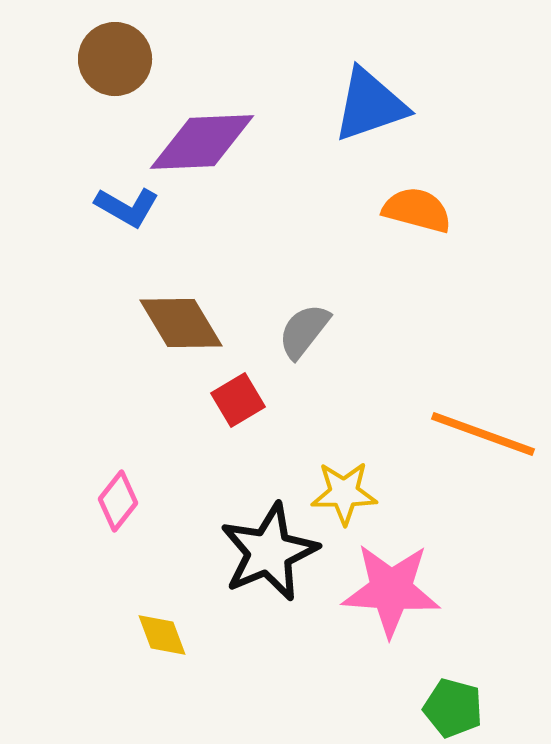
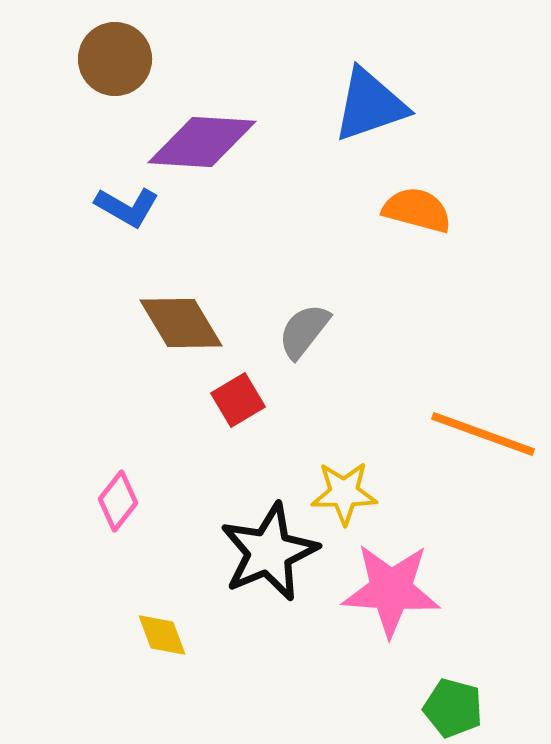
purple diamond: rotated 6 degrees clockwise
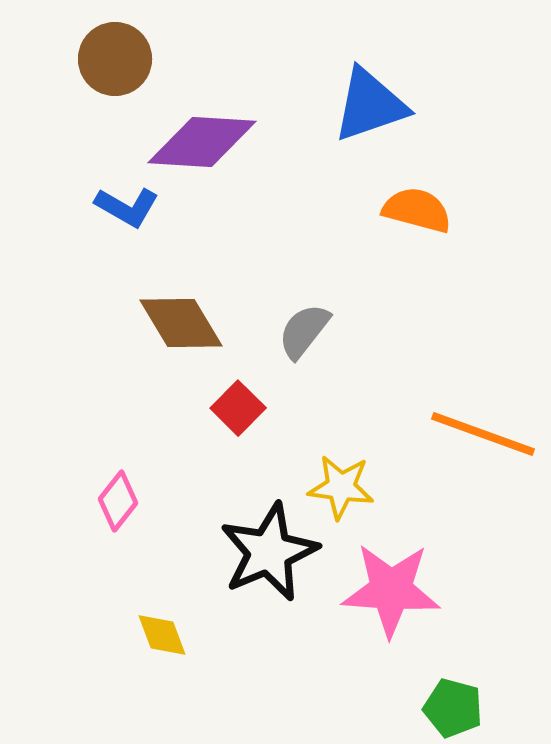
red square: moved 8 px down; rotated 14 degrees counterclockwise
yellow star: moved 3 px left, 6 px up; rotated 8 degrees clockwise
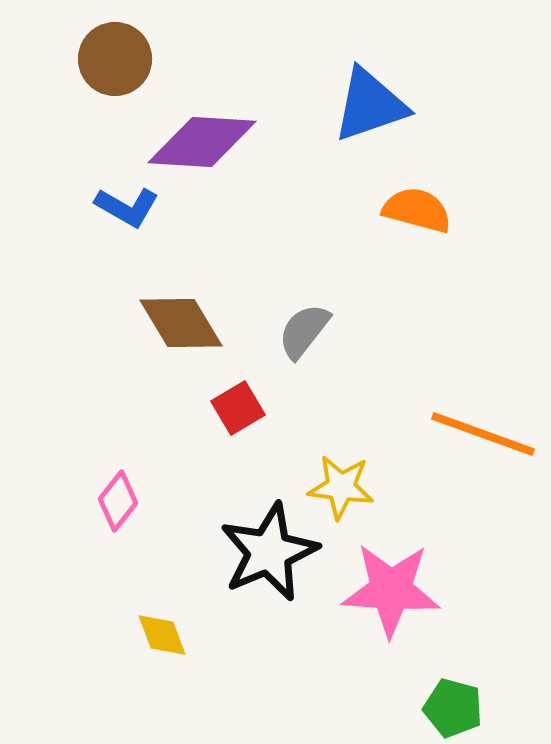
red square: rotated 14 degrees clockwise
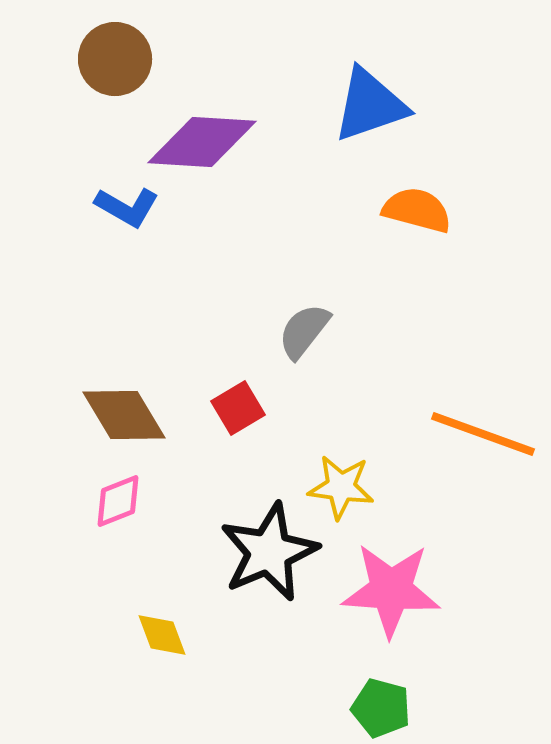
brown diamond: moved 57 px left, 92 px down
pink diamond: rotated 30 degrees clockwise
green pentagon: moved 72 px left
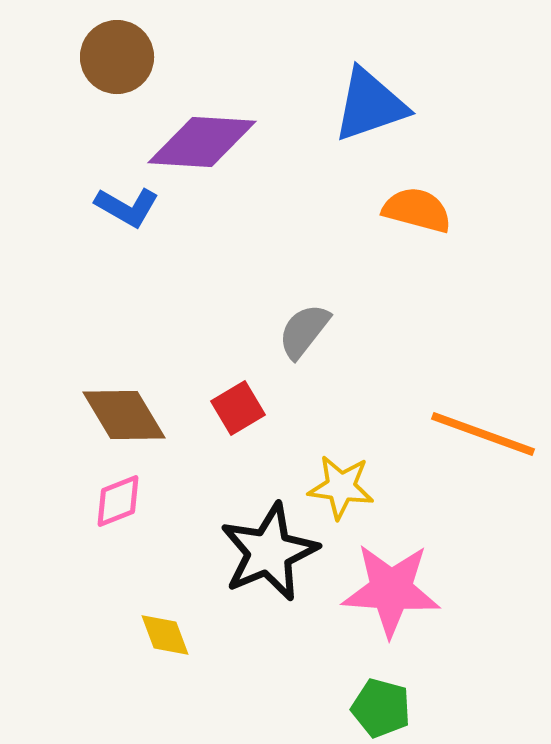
brown circle: moved 2 px right, 2 px up
yellow diamond: moved 3 px right
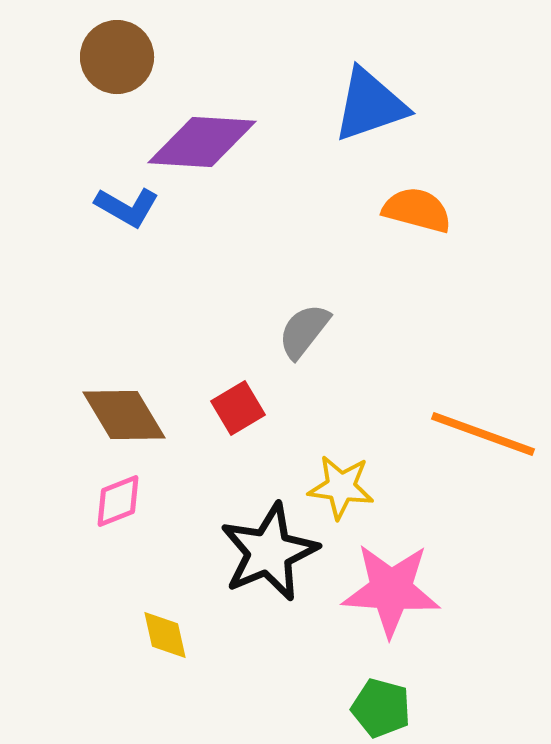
yellow diamond: rotated 8 degrees clockwise
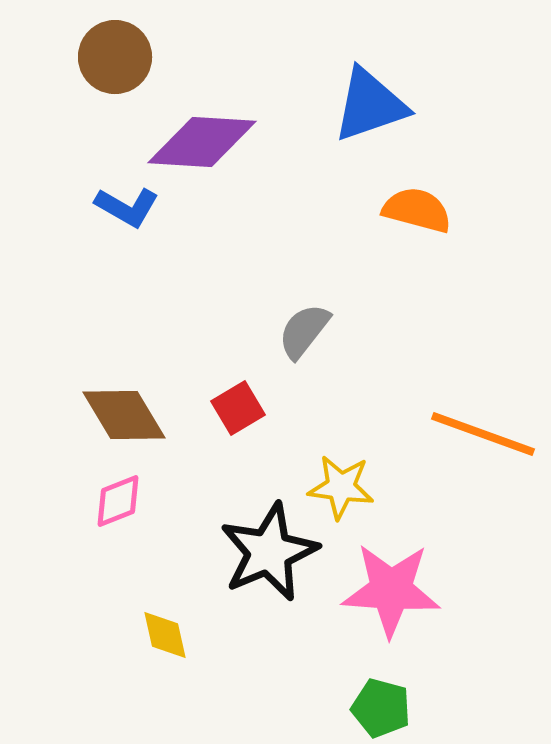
brown circle: moved 2 px left
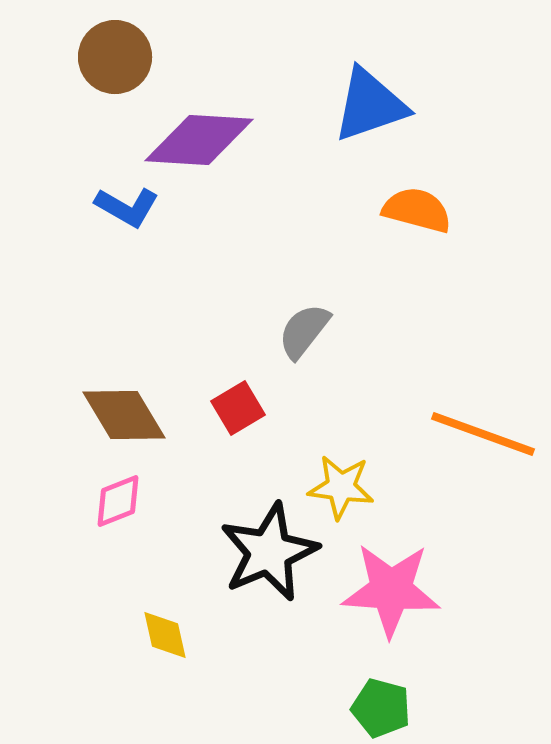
purple diamond: moved 3 px left, 2 px up
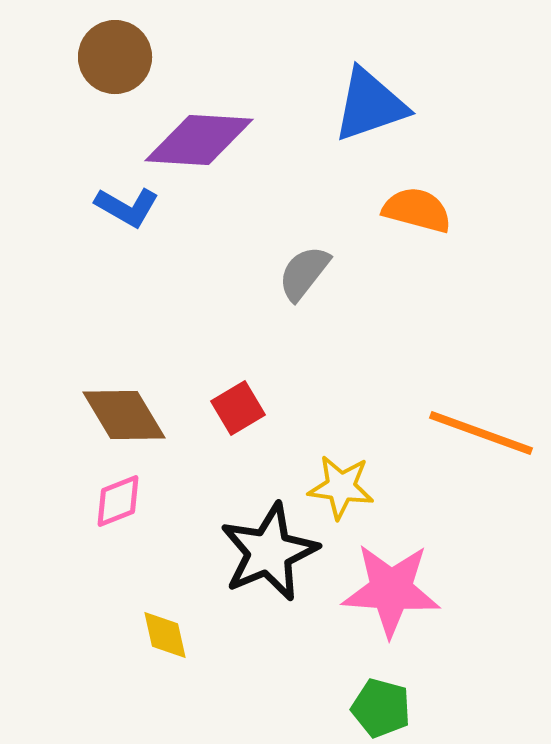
gray semicircle: moved 58 px up
orange line: moved 2 px left, 1 px up
